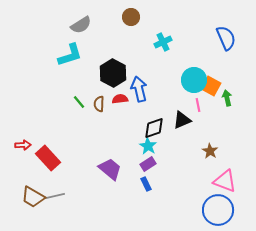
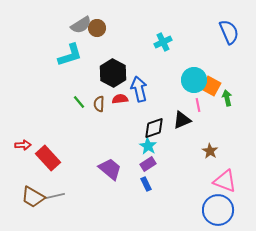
brown circle: moved 34 px left, 11 px down
blue semicircle: moved 3 px right, 6 px up
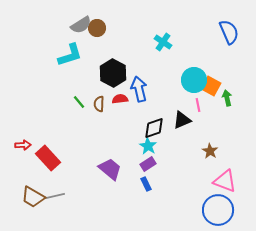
cyan cross: rotated 30 degrees counterclockwise
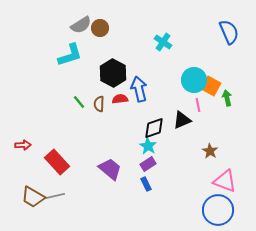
brown circle: moved 3 px right
red rectangle: moved 9 px right, 4 px down
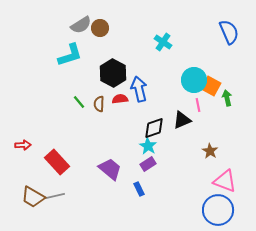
blue rectangle: moved 7 px left, 5 px down
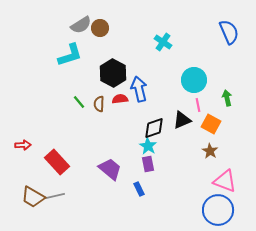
orange square: moved 38 px down
purple rectangle: rotated 70 degrees counterclockwise
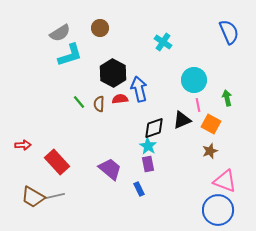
gray semicircle: moved 21 px left, 8 px down
brown star: rotated 21 degrees clockwise
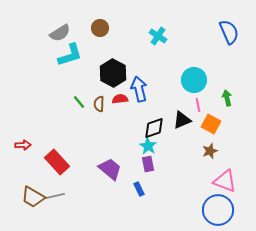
cyan cross: moved 5 px left, 6 px up
